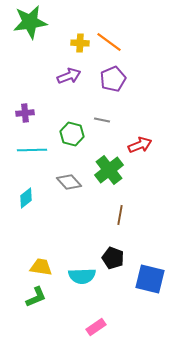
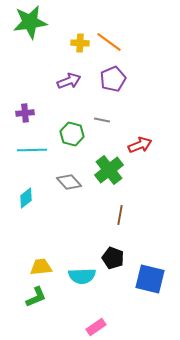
purple arrow: moved 5 px down
yellow trapezoid: rotated 15 degrees counterclockwise
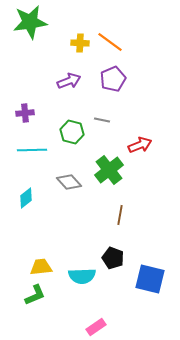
orange line: moved 1 px right
green hexagon: moved 2 px up
green L-shape: moved 1 px left, 2 px up
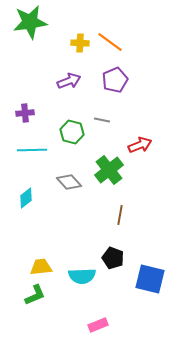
purple pentagon: moved 2 px right, 1 px down
pink rectangle: moved 2 px right, 2 px up; rotated 12 degrees clockwise
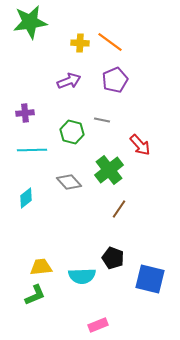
red arrow: rotated 70 degrees clockwise
brown line: moved 1 px left, 6 px up; rotated 24 degrees clockwise
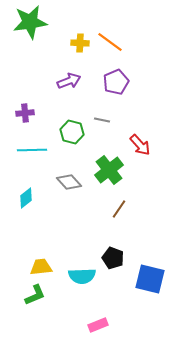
purple pentagon: moved 1 px right, 2 px down
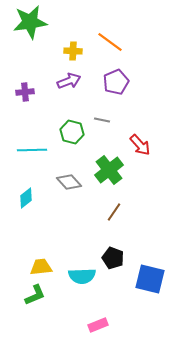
yellow cross: moved 7 px left, 8 px down
purple cross: moved 21 px up
brown line: moved 5 px left, 3 px down
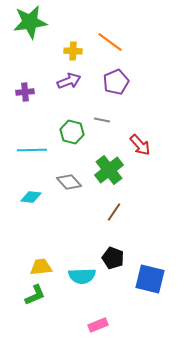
cyan diamond: moved 5 px right, 1 px up; rotated 45 degrees clockwise
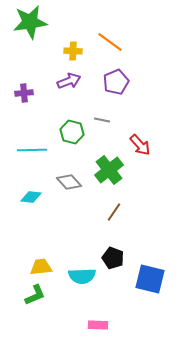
purple cross: moved 1 px left, 1 px down
pink rectangle: rotated 24 degrees clockwise
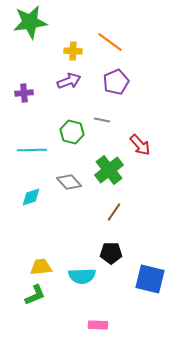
cyan diamond: rotated 25 degrees counterclockwise
black pentagon: moved 2 px left, 5 px up; rotated 20 degrees counterclockwise
